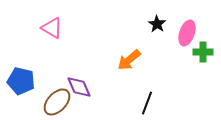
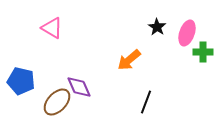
black star: moved 3 px down
black line: moved 1 px left, 1 px up
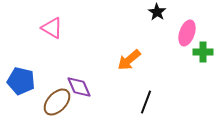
black star: moved 15 px up
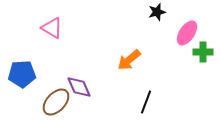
black star: rotated 24 degrees clockwise
pink ellipse: rotated 15 degrees clockwise
blue pentagon: moved 1 px right, 7 px up; rotated 16 degrees counterclockwise
brown ellipse: moved 1 px left
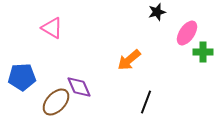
blue pentagon: moved 3 px down
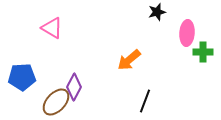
pink ellipse: rotated 30 degrees counterclockwise
purple diamond: moved 5 px left; rotated 52 degrees clockwise
black line: moved 1 px left, 1 px up
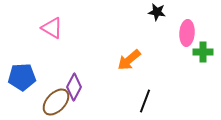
black star: rotated 24 degrees clockwise
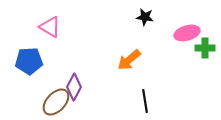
black star: moved 12 px left, 5 px down
pink triangle: moved 2 px left, 1 px up
pink ellipse: rotated 70 degrees clockwise
green cross: moved 2 px right, 4 px up
blue pentagon: moved 7 px right, 16 px up
black line: rotated 30 degrees counterclockwise
